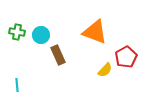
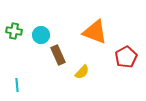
green cross: moved 3 px left, 1 px up
yellow semicircle: moved 23 px left, 2 px down
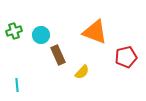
green cross: rotated 28 degrees counterclockwise
red pentagon: rotated 15 degrees clockwise
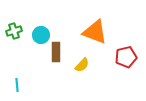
brown rectangle: moved 2 px left, 3 px up; rotated 24 degrees clockwise
yellow semicircle: moved 7 px up
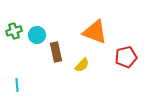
cyan circle: moved 4 px left
brown rectangle: rotated 12 degrees counterclockwise
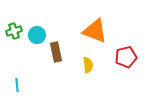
orange triangle: moved 1 px up
yellow semicircle: moved 6 px right; rotated 49 degrees counterclockwise
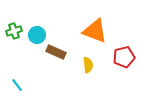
brown rectangle: rotated 54 degrees counterclockwise
red pentagon: moved 2 px left
cyan line: rotated 32 degrees counterclockwise
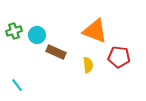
red pentagon: moved 5 px left; rotated 20 degrees clockwise
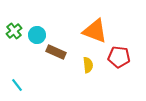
green cross: rotated 21 degrees counterclockwise
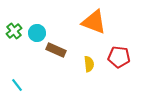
orange triangle: moved 1 px left, 9 px up
cyan circle: moved 2 px up
brown rectangle: moved 2 px up
yellow semicircle: moved 1 px right, 1 px up
